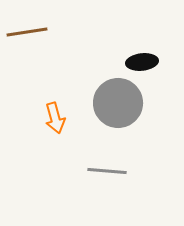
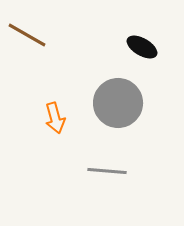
brown line: moved 3 px down; rotated 39 degrees clockwise
black ellipse: moved 15 px up; rotated 36 degrees clockwise
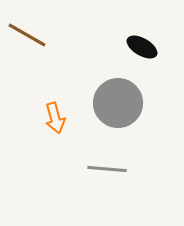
gray line: moved 2 px up
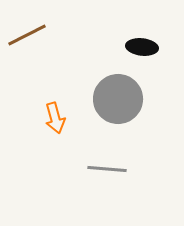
brown line: rotated 57 degrees counterclockwise
black ellipse: rotated 24 degrees counterclockwise
gray circle: moved 4 px up
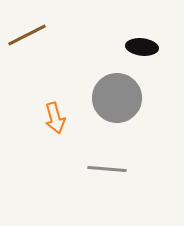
gray circle: moved 1 px left, 1 px up
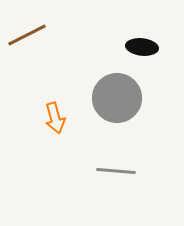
gray line: moved 9 px right, 2 px down
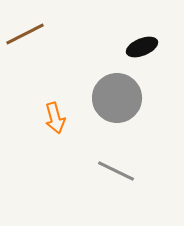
brown line: moved 2 px left, 1 px up
black ellipse: rotated 28 degrees counterclockwise
gray line: rotated 21 degrees clockwise
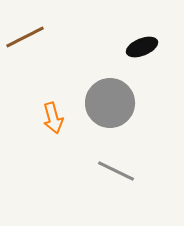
brown line: moved 3 px down
gray circle: moved 7 px left, 5 px down
orange arrow: moved 2 px left
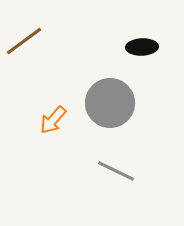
brown line: moved 1 px left, 4 px down; rotated 9 degrees counterclockwise
black ellipse: rotated 20 degrees clockwise
orange arrow: moved 2 px down; rotated 56 degrees clockwise
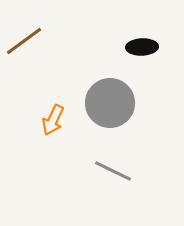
orange arrow: rotated 16 degrees counterclockwise
gray line: moved 3 px left
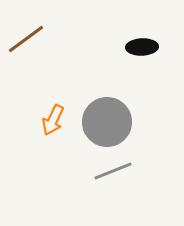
brown line: moved 2 px right, 2 px up
gray circle: moved 3 px left, 19 px down
gray line: rotated 48 degrees counterclockwise
